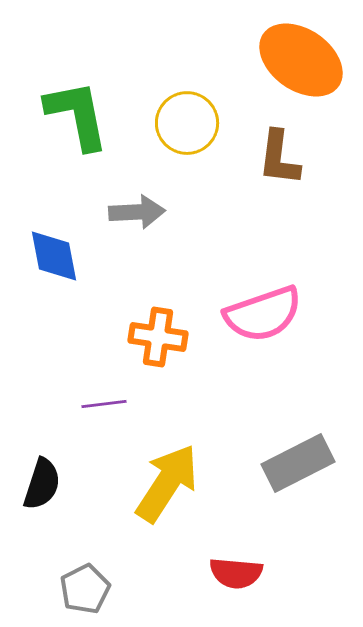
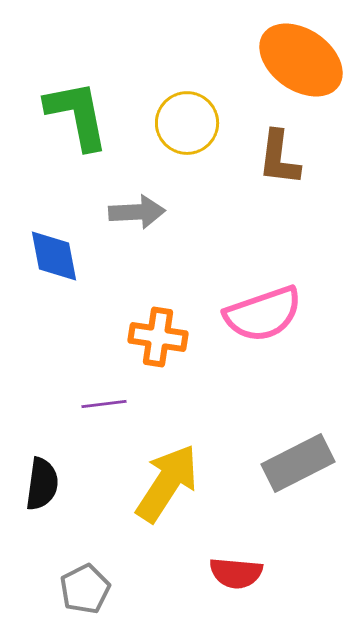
black semicircle: rotated 10 degrees counterclockwise
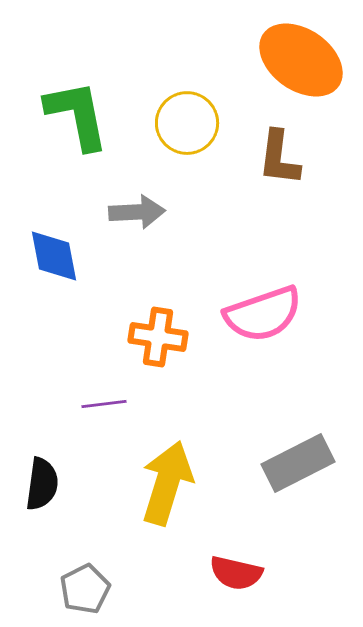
yellow arrow: rotated 16 degrees counterclockwise
red semicircle: rotated 8 degrees clockwise
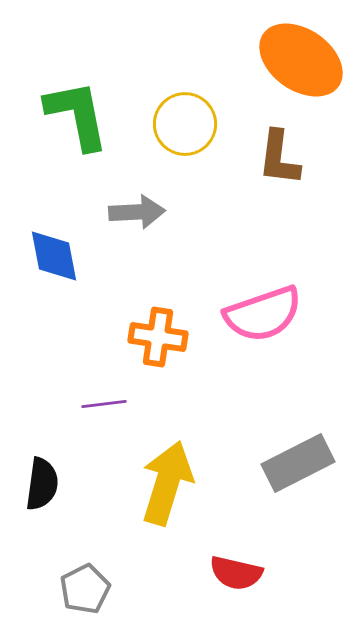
yellow circle: moved 2 px left, 1 px down
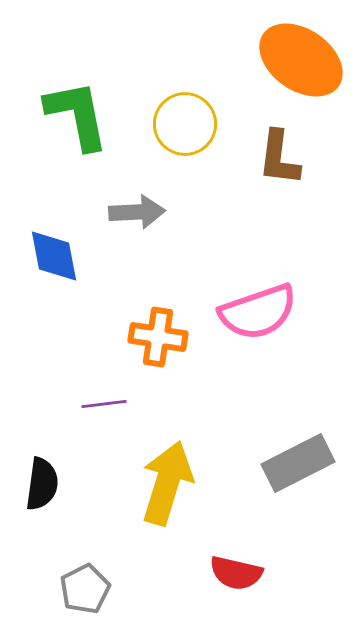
pink semicircle: moved 5 px left, 2 px up
